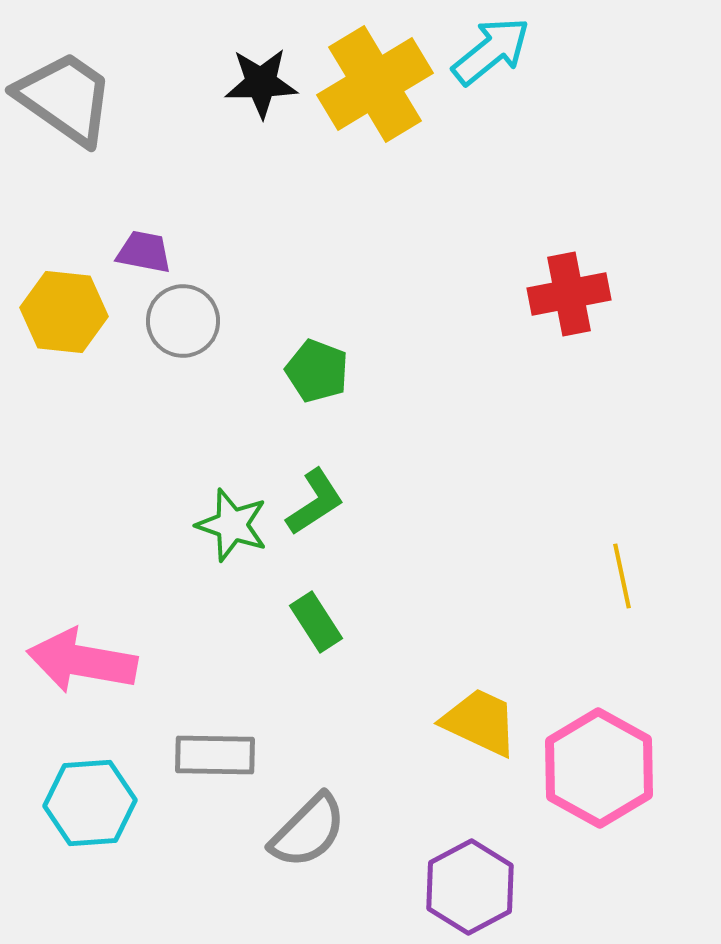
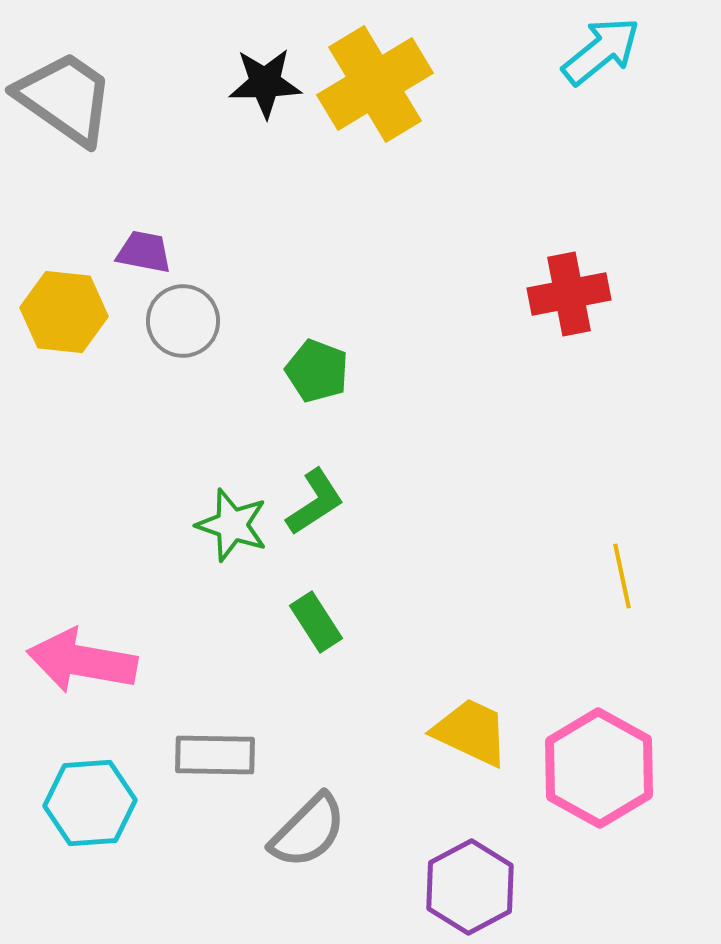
cyan arrow: moved 110 px right
black star: moved 4 px right
yellow trapezoid: moved 9 px left, 10 px down
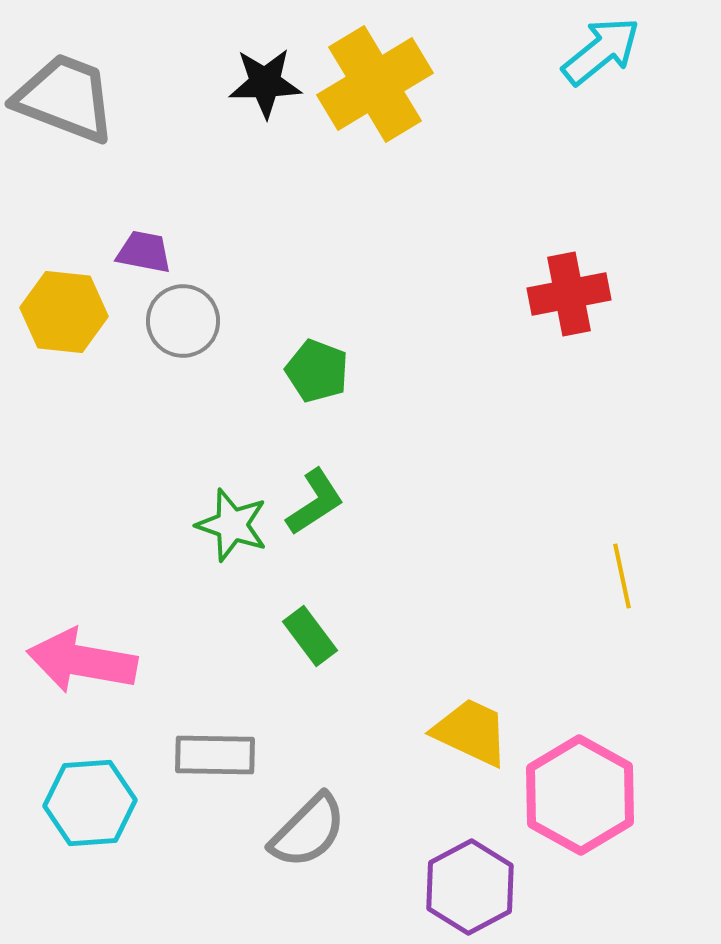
gray trapezoid: rotated 14 degrees counterclockwise
green rectangle: moved 6 px left, 14 px down; rotated 4 degrees counterclockwise
pink hexagon: moved 19 px left, 27 px down
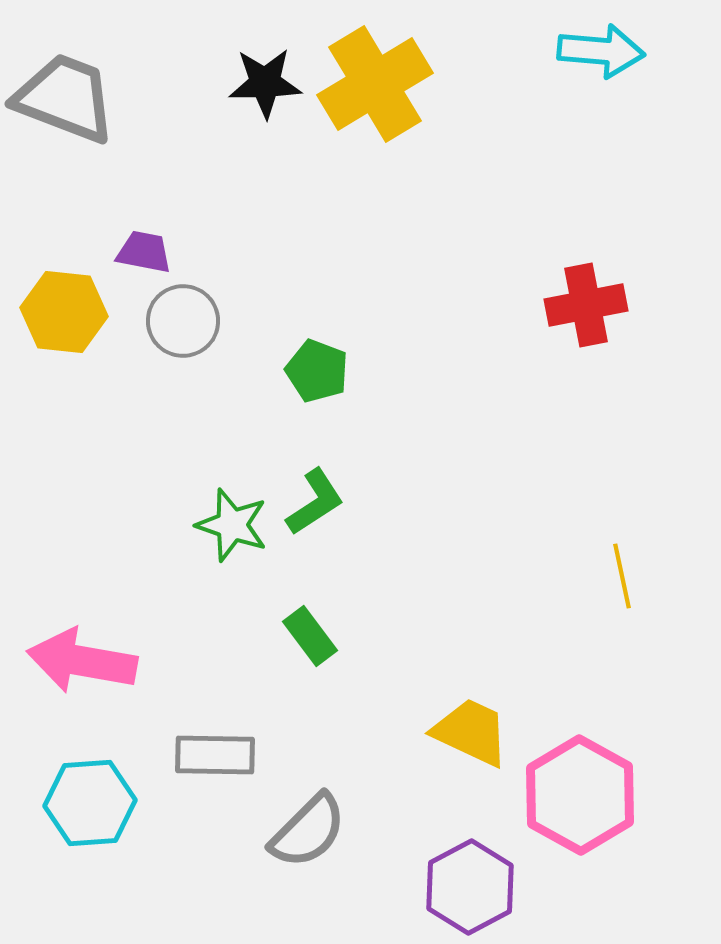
cyan arrow: rotated 44 degrees clockwise
red cross: moved 17 px right, 11 px down
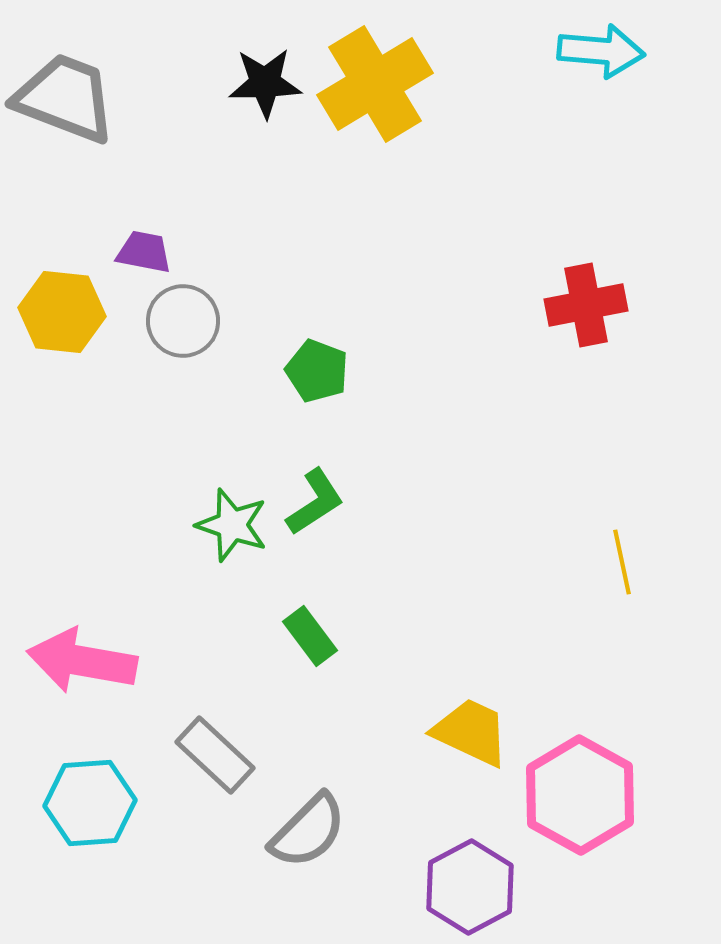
yellow hexagon: moved 2 px left
yellow line: moved 14 px up
gray rectangle: rotated 42 degrees clockwise
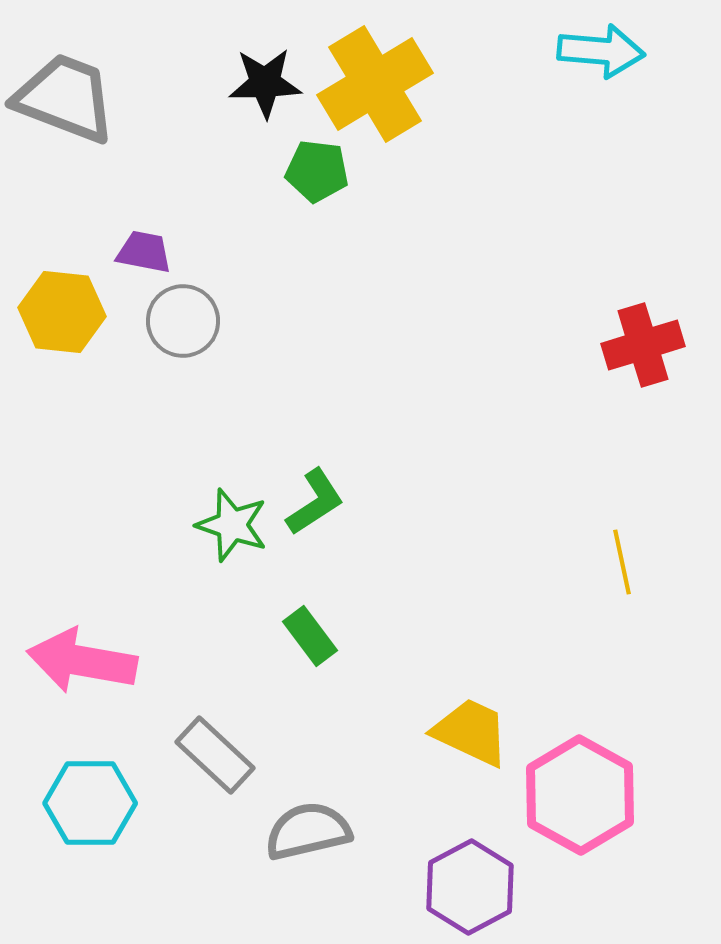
red cross: moved 57 px right, 40 px down; rotated 6 degrees counterclockwise
green pentagon: moved 200 px up; rotated 14 degrees counterclockwise
cyan hexagon: rotated 4 degrees clockwise
gray semicircle: rotated 148 degrees counterclockwise
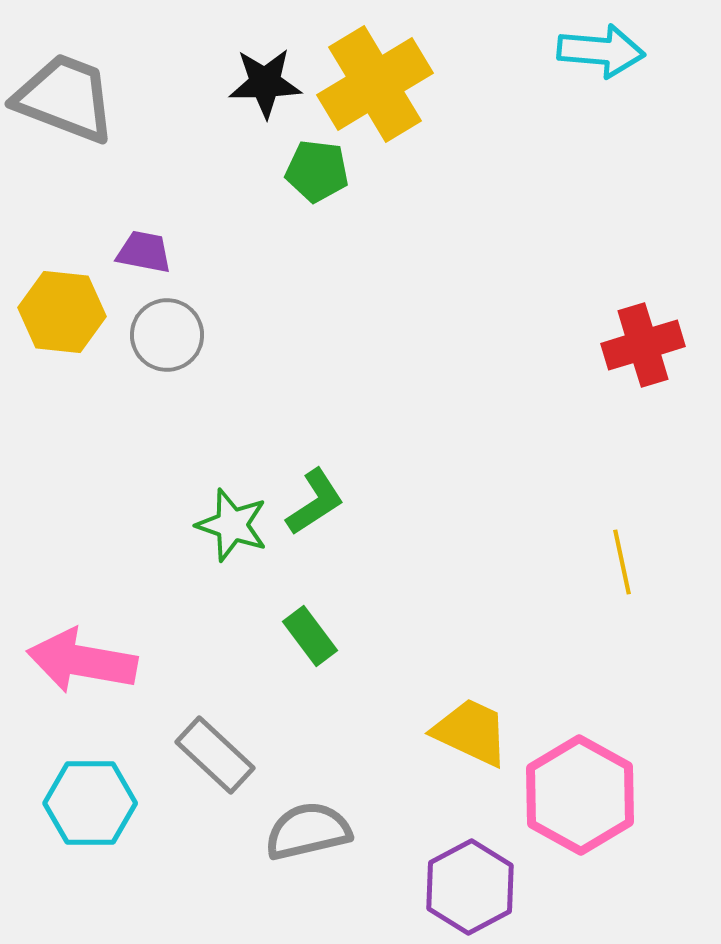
gray circle: moved 16 px left, 14 px down
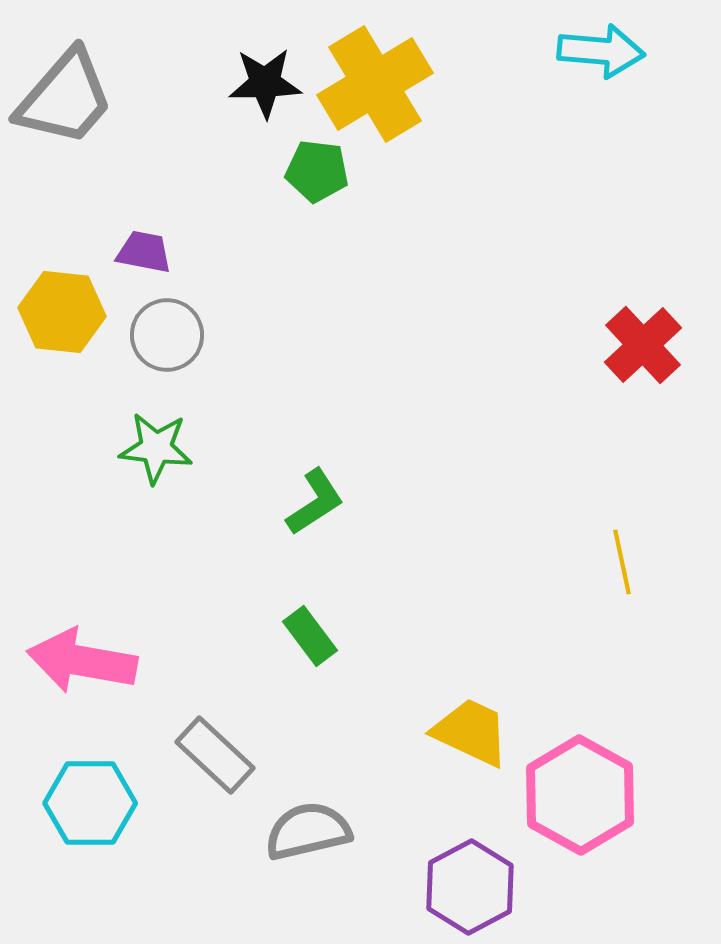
gray trapezoid: rotated 110 degrees clockwise
red cross: rotated 26 degrees counterclockwise
green star: moved 76 px left, 77 px up; rotated 12 degrees counterclockwise
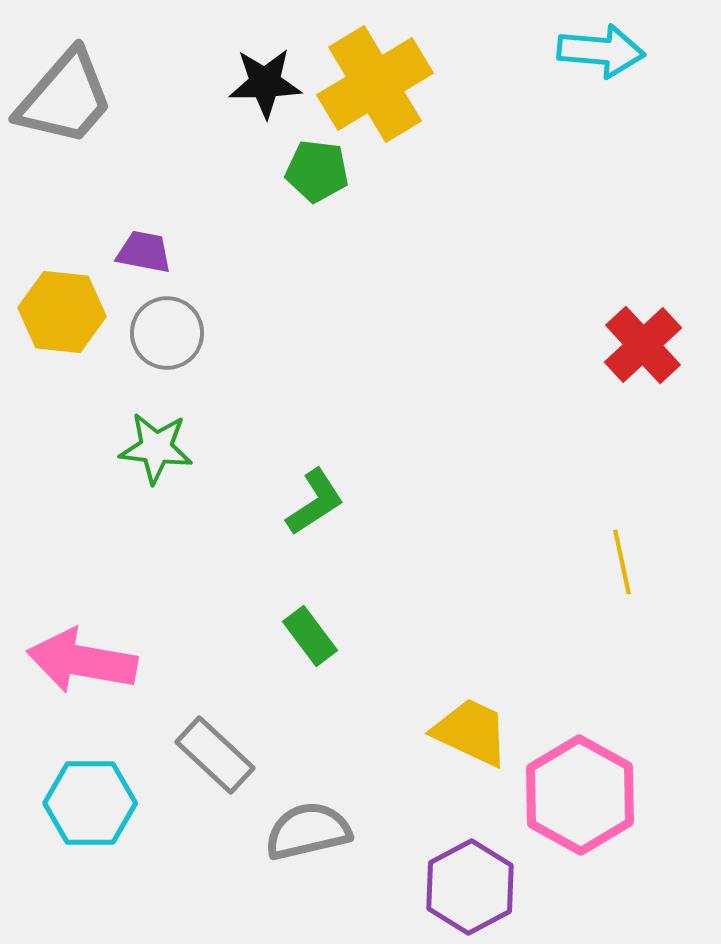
gray circle: moved 2 px up
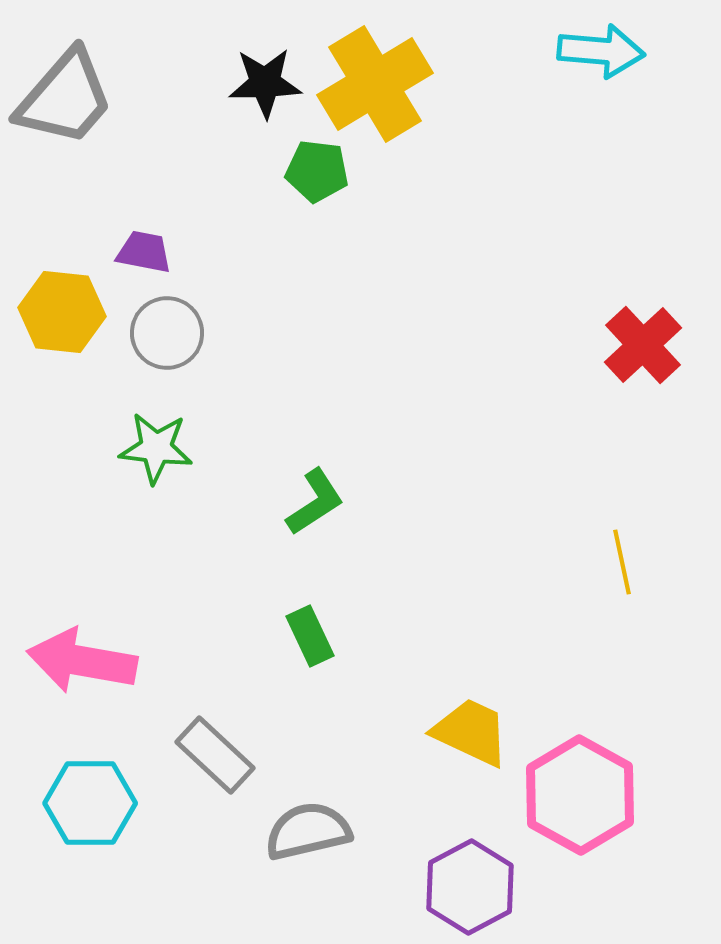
green rectangle: rotated 12 degrees clockwise
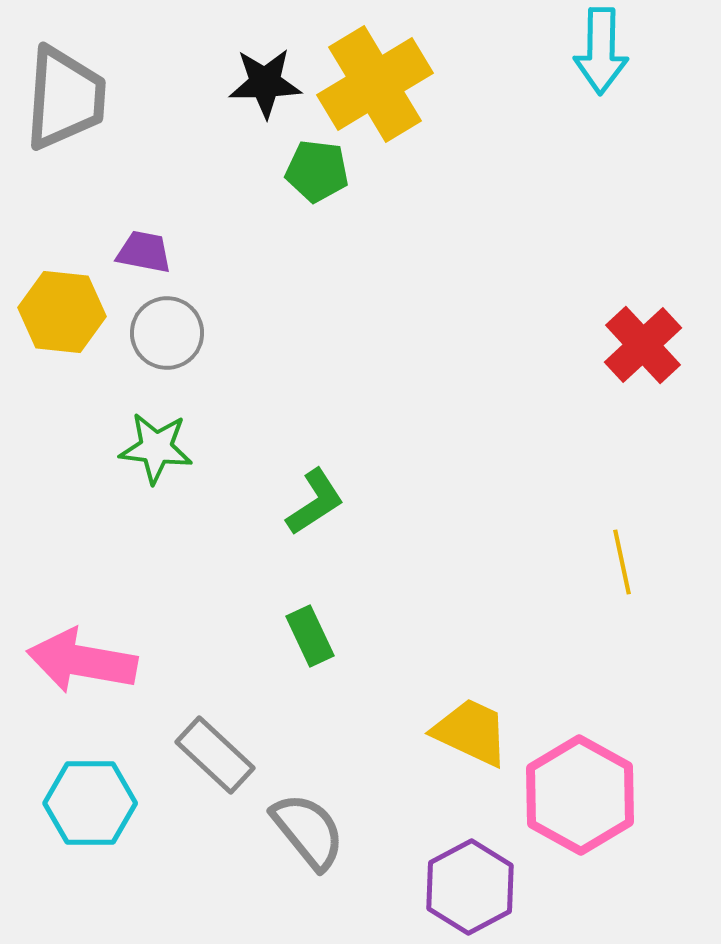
cyan arrow: rotated 86 degrees clockwise
gray trapezoid: rotated 37 degrees counterclockwise
gray semicircle: rotated 64 degrees clockwise
